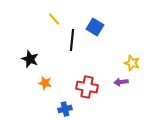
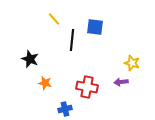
blue square: rotated 24 degrees counterclockwise
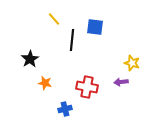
black star: rotated 18 degrees clockwise
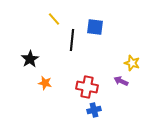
purple arrow: moved 1 px up; rotated 32 degrees clockwise
blue cross: moved 29 px right, 1 px down
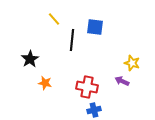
purple arrow: moved 1 px right
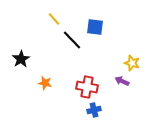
black line: rotated 50 degrees counterclockwise
black star: moved 9 px left
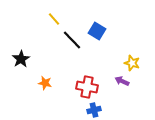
blue square: moved 2 px right, 4 px down; rotated 24 degrees clockwise
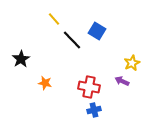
yellow star: rotated 28 degrees clockwise
red cross: moved 2 px right
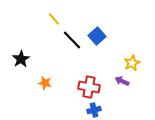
blue square: moved 5 px down; rotated 18 degrees clockwise
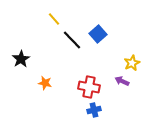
blue square: moved 1 px right, 2 px up
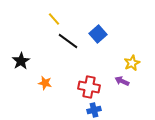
black line: moved 4 px left, 1 px down; rotated 10 degrees counterclockwise
black star: moved 2 px down
